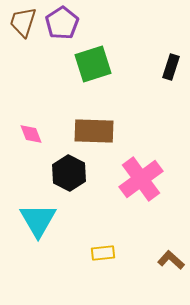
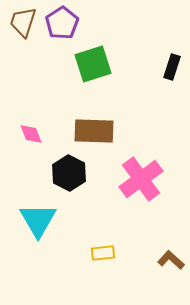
black rectangle: moved 1 px right
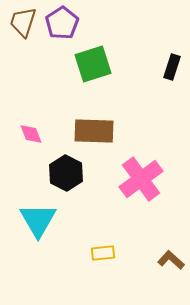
black hexagon: moved 3 px left
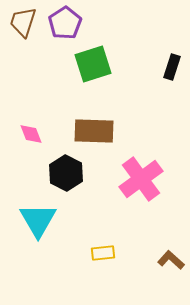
purple pentagon: moved 3 px right
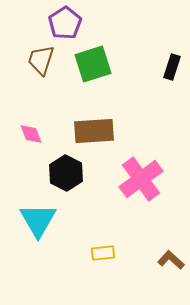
brown trapezoid: moved 18 px right, 38 px down
brown rectangle: rotated 6 degrees counterclockwise
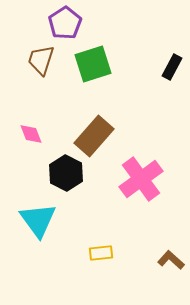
black rectangle: rotated 10 degrees clockwise
brown rectangle: moved 5 px down; rotated 45 degrees counterclockwise
cyan triangle: rotated 6 degrees counterclockwise
yellow rectangle: moved 2 px left
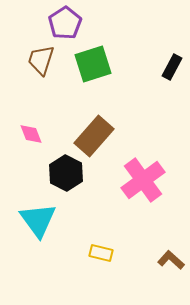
pink cross: moved 2 px right, 1 px down
yellow rectangle: rotated 20 degrees clockwise
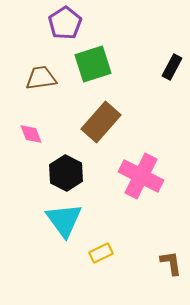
brown trapezoid: moved 18 px down; rotated 64 degrees clockwise
brown rectangle: moved 7 px right, 14 px up
pink cross: moved 2 px left, 4 px up; rotated 27 degrees counterclockwise
cyan triangle: moved 26 px right
yellow rectangle: rotated 40 degrees counterclockwise
brown L-shape: moved 3 px down; rotated 40 degrees clockwise
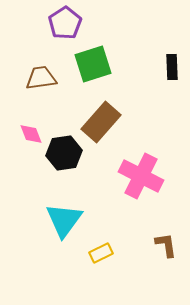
black rectangle: rotated 30 degrees counterclockwise
black hexagon: moved 2 px left, 20 px up; rotated 24 degrees clockwise
cyan triangle: rotated 12 degrees clockwise
brown L-shape: moved 5 px left, 18 px up
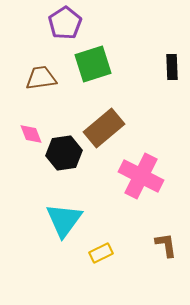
brown rectangle: moved 3 px right, 6 px down; rotated 9 degrees clockwise
